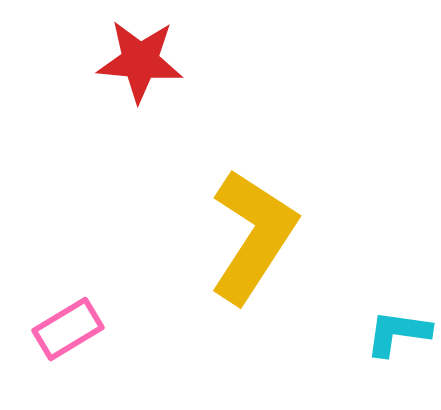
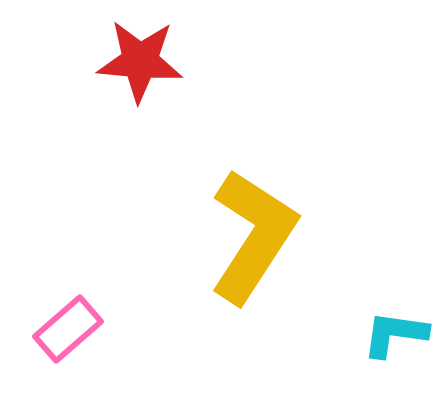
pink rectangle: rotated 10 degrees counterclockwise
cyan L-shape: moved 3 px left, 1 px down
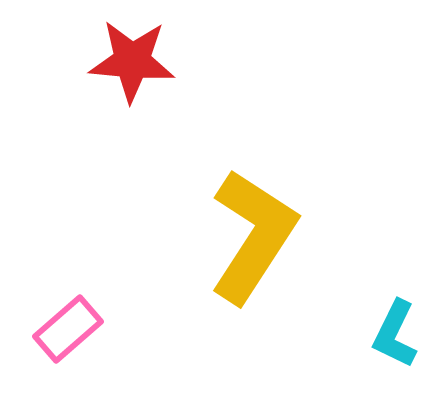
red star: moved 8 px left
cyan L-shape: rotated 72 degrees counterclockwise
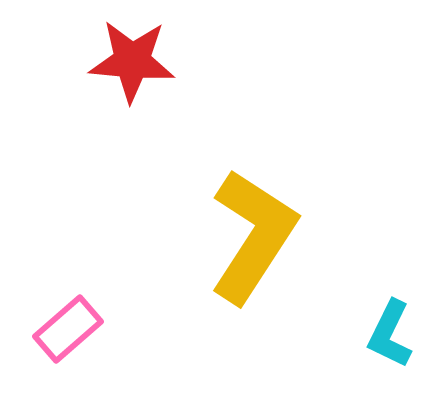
cyan L-shape: moved 5 px left
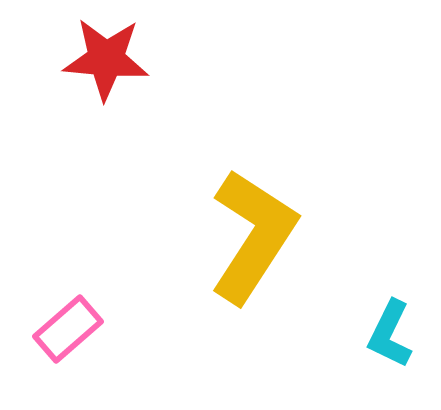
red star: moved 26 px left, 2 px up
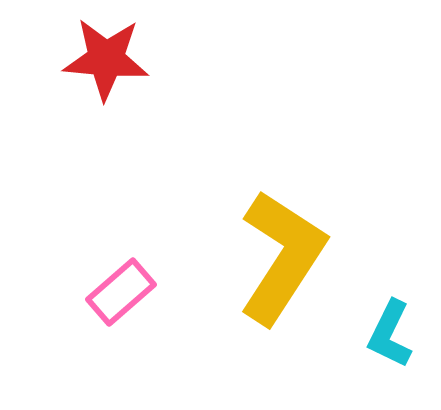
yellow L-shape: moved 29 px right, 21 px down
pink rectangle: moved 53 px right, 37 px up
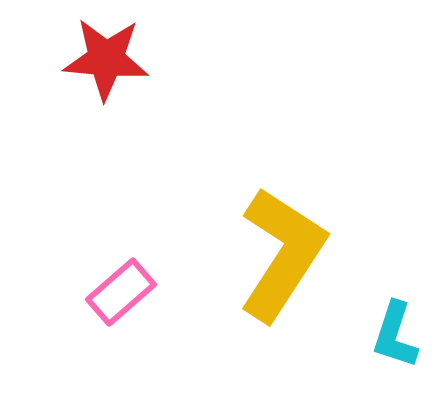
yellow L-shape: moved 3 px up
cyan L-shape: moved 5 px right, 1 px down; rotated 8 degrees counterclockwise
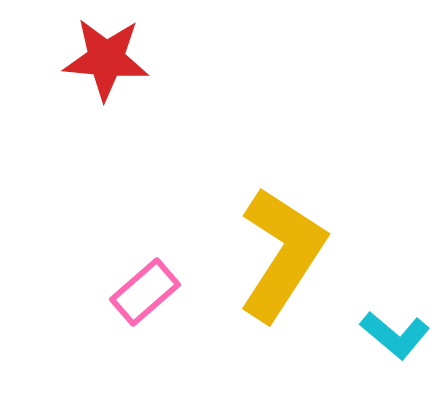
pink rectangle: moved 24 px right
cyan L-shape: rotated 68 degrees counterclockwise
